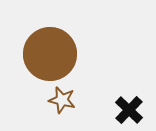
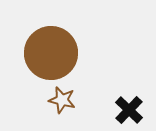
brown circle: moved 1 px right, 1 px up
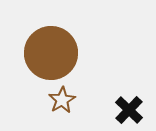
brown star: rotated 28 degrees clockwise
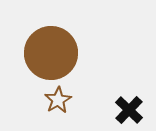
brown star: moved 4 px left
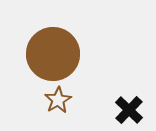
brown circle: moved 2 px right, 1 px down
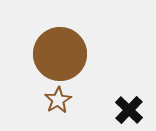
brown circle: moved 7 px right
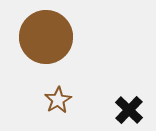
brown circle: moved 14 px left, 17 px up
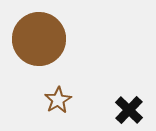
brown circle: moved 7 px left, 2 px down
